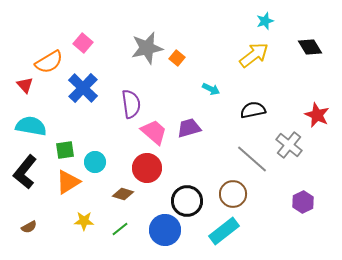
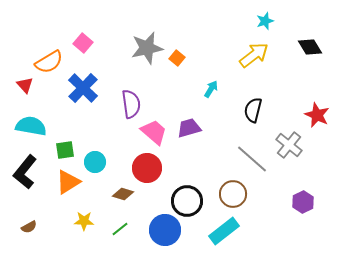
cyan arrow: rotated 84 degrees counterclockwise
black semicircle: rotated 65 degrees counterclockwise
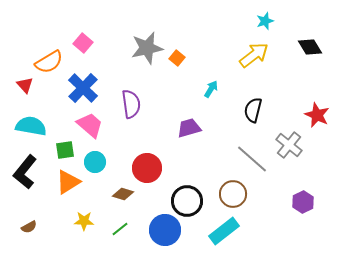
pink trapezoid: moved 64 px left, 7 px up
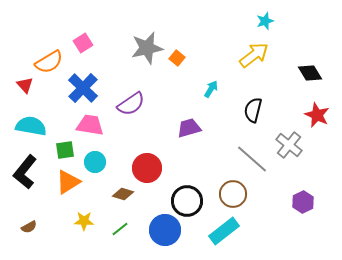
pink square: rotated 18 degrees clockwise
black diamond: moved 26 px down
purple semicircle: rotated 64 degrees clockwise
pink trapezoid: rotated 32 degrees counterclockwise
